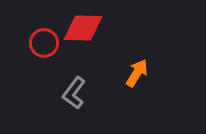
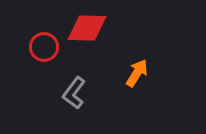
red diamond: moved 4 px right
red circle: moved 4 px down
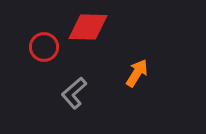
red diamond: moved 1 px right, 1 px up
gray L-shape: rotated 12 degrees clockwise
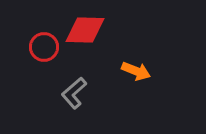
red diamond: moved 3 px left, 3 px down
orange arrow: moved 1 px left, 2 px up; rotated 80 degrees clockwise
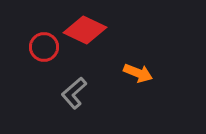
red diamond: rotated 24 degrees clockwise
orange arrow: moved 2 px right, 2 px down
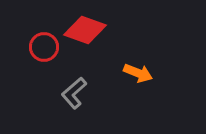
red diamond: rotated 6 degrees counterclockwise
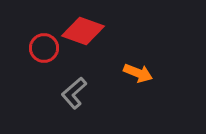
red diamond: moved 2 px left, 1 px down
red circle: moved 1 px down
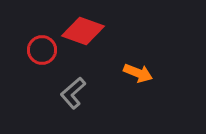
red circle: moved 2 px left, 2 px down
gray L-shape: moved 1 px left
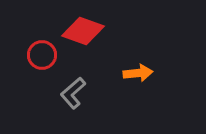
red circle: moved 5 px down
orange arrow: rotated 28 degrees counterclockwise
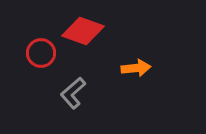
red circle: moved 1 px left, 2 px up
orange arrow: moved 2 px left, 5 px up
